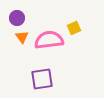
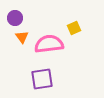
purple circle: moved 2 px left
pink semicircle: moved 4 px down
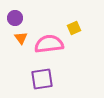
orange triangle: moved 1 px left, 1 px down
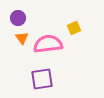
purple circle: moved 3 px right
orange triangle: moved 1 px right
pink semicircle: moved 1 px left
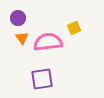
pink semicircle: moved 2 px up
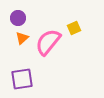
orange triangle: rotated 24 degrees clockwise
pink semicircle: rotated 44 degrees counterclockwise
purple square: moved 20 px left
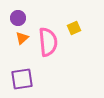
pink semicircle: rotated 136 degrees clockwise
